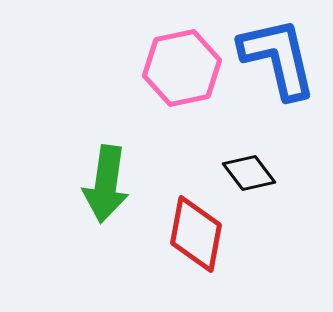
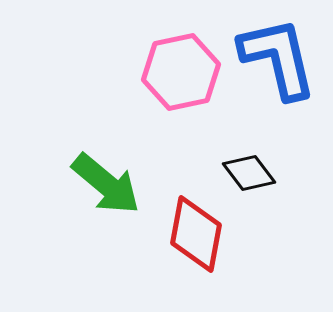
pink hexagon: moved 1 px left, 4 px down
green arrow: rotated 58 degrees counterclockwise
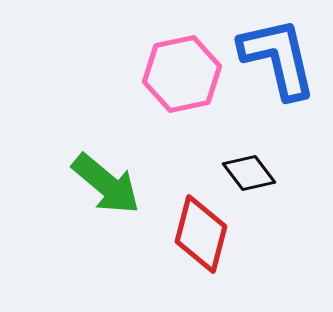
pink hexagon: moved 1 px right, 2 px down
red diamond: moved 5 px right; rotated 4 degrees clockwise
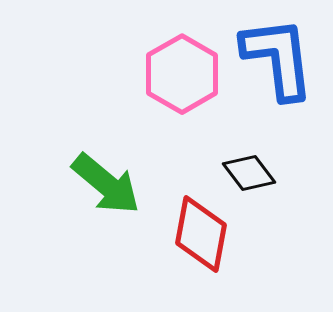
blue L-shape: rotated 6 degrees clockwise
pink hexagon: rotated 18 degrees counterclockwise
red diamond: rotated 4 degrees counterclockwise
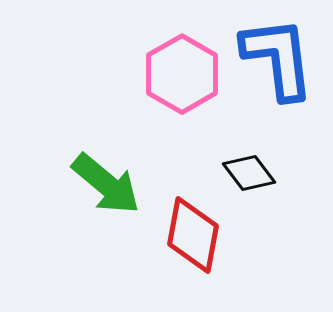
red diamond: moved 8 px left, 1 px down
